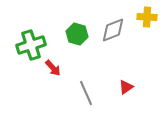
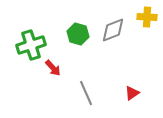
green hexagon: moved 1 px right
red triangle: moved 6 px right, 6 px down
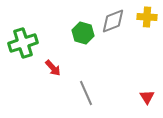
gray diamond: moved 9 px up
green hexagon: moved 5 px right, 1 px up
green cross: moved 8 px left, 2 px up
red triangle: moved 15 px right, 4 px down; rotated 28 degrees counterclockwise
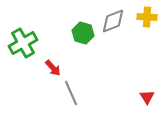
green cross: rotated 12 degrees counterclockwise
gray line: moved 15 px left
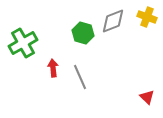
yellow cross: rotated 18 degrees clockwise
red arrow: rotated 144 degrees counterclockwise
gray line: moved 9 px right, 16 px up
red triangle: rotated 14 degrees counterclockwise
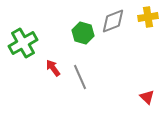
yellow cross: moved 1 px right; rotated 30 degrees counterclockwise
red arrow: rotated 30 degrees counterclockwise
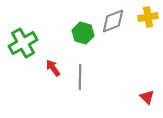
gray line: rotated 25 degrees clockwise
